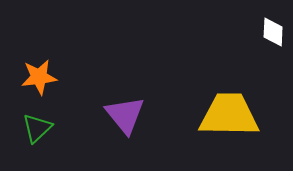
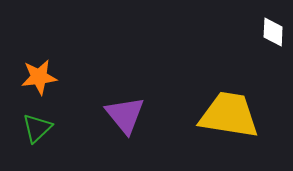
yellow trapezoid: rotated 8 degrees clockwise
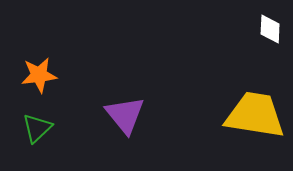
white diamond: moved 3 px left, 3 px up
orange star: moved 2 px up
yellow trapezoid: moved 26 px right
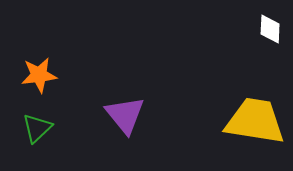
yellow trapezoid: moved 6 px down
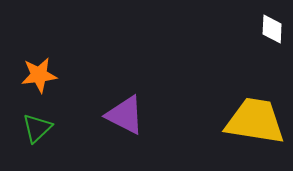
white diamond: moved 2 px right
purple triangle: rotated 24 degrees counterclockwise
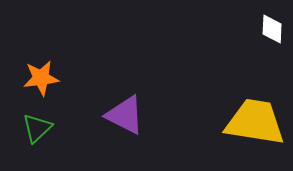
orange star: moved 2 px right, 3 px down
yellow trapezoid: moved 1 px down
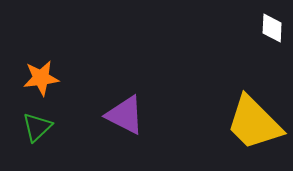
white diamond: moved 1 px up
yellow trapezoid: moved 1 px left, 1 px down; rotated 144 degrees counterclockwise
green triangle: moved 1 px up
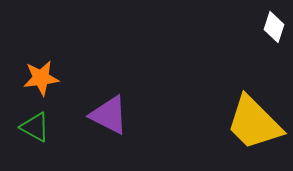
white diamond: moved 2 px right, 1 px up; rotated 16 degrees clockwise
purple triangle: moved 16 px left
green triangle: moved 2 px left; rotated 48 degrees counterclockwise
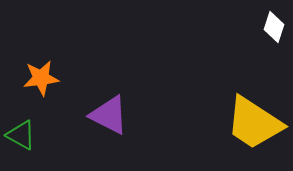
yellow trapezoid: rotated 12 degrees counterclockwise
green triangle: moved 14 px left, 8 px down
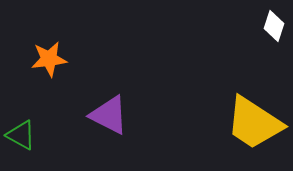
white diamond: moved 1 px up
orange star: moved 8 px right, 19 px up
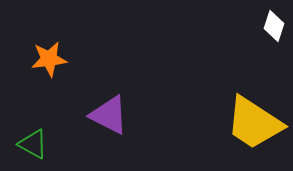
green triangle: moved 12 px right, 9 px down
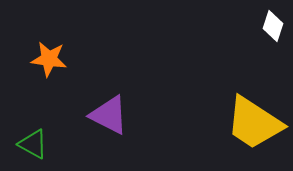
white diamond: moved 1 px left
orange star: rotated 15 degrees clockwise
